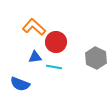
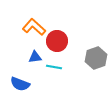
red circle: moved 1 px right, 1 px up
gray hexagon: rotated 15 degrees clockwise
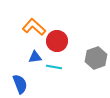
blue semicircle: rotated 132 degrees counterclockwise
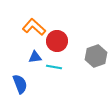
gray hexagon: moved 2 px up
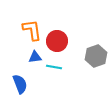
orange L-shape: moved 2 px left, 3 px down; rotated 40 degrees clockwise
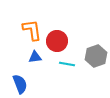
cyan line: moved 13 px right, 3 px up
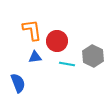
gray hexagon: moved 3 px left; rotated 15 degrees counterclockwise
blue semicircle: moved 2 px left, 1 px up
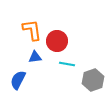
gray hexagon: moved 24 px down; rotated 15 degrees clockwise
blue semicircle: moved 3 px up; rotated 132 degrees counterclockwise
